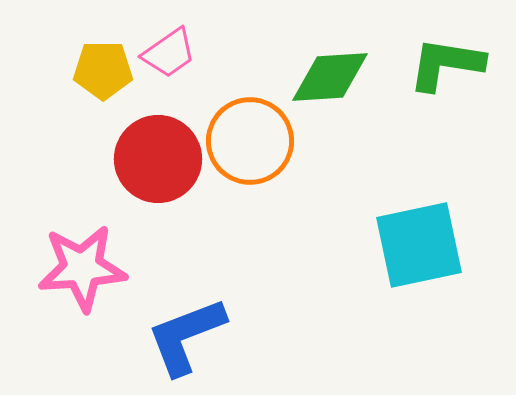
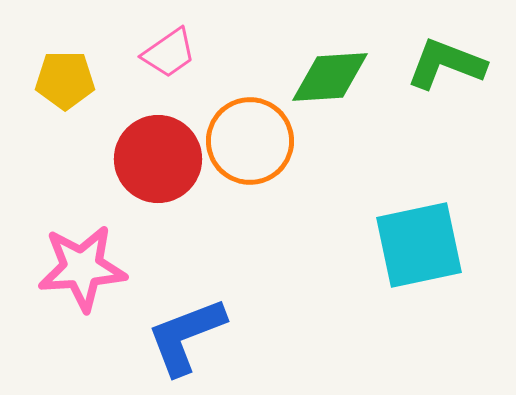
green L-shape: rotated 12 degrees clockwise
yellow pentagon: moved 38 px left, 10 px down
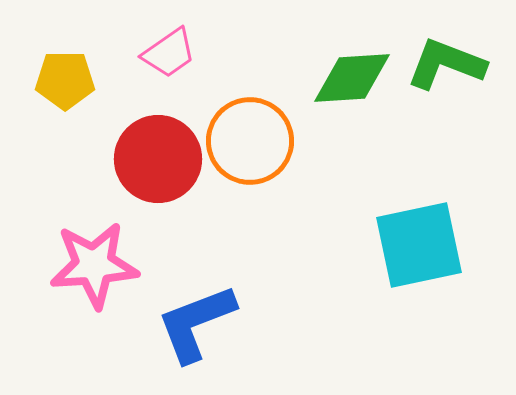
green diamond: moved 22 px right, 1 px down
pink star: moved 12 px right, 3 px up
blue L-shape: moved 10 px right, 13 px up
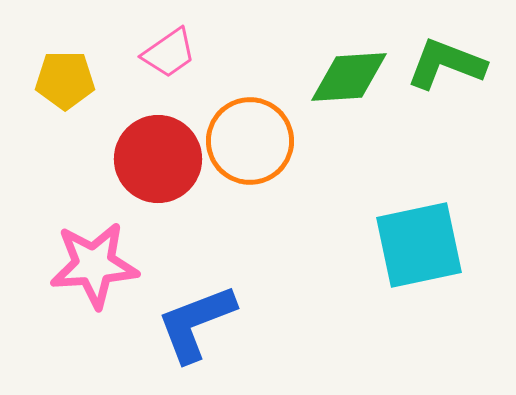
green diamond: moved 3 px left, 1 px up
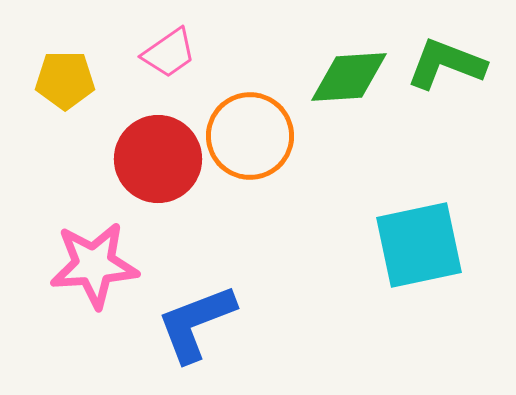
orange circle: moved 5 px up
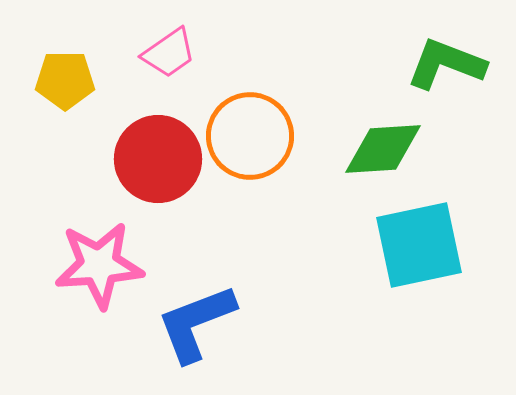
green diamond: moved 34 px right, 72 px down
pink star: moved 5 px right
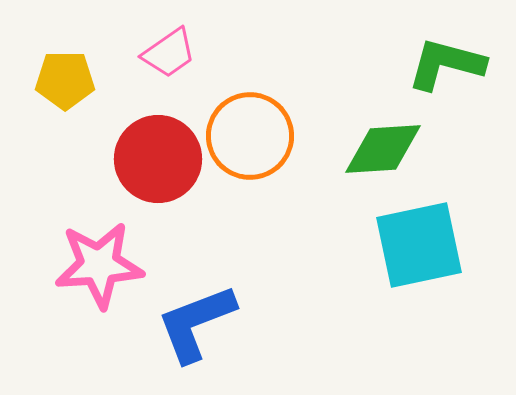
green L-shape: rotated 6 degrees counterclockwise
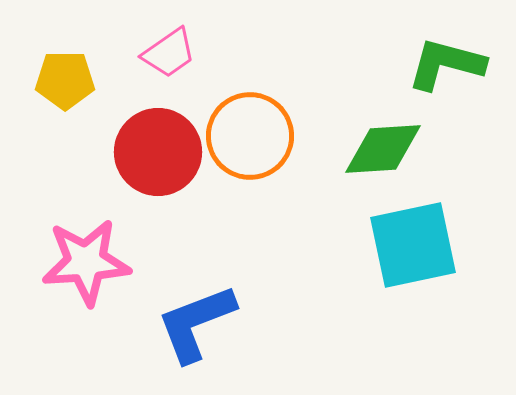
red circle: moved 7 px up
cyan square: moved 6 px left
pink star: moved 13 px left, 3 px up
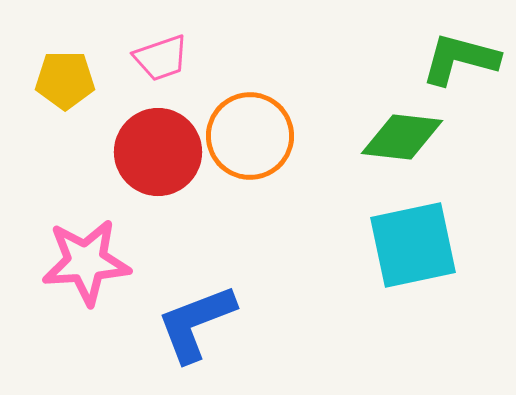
pink trapezoid: moved 8 px left, 5 px down; rotated 16 degrees clockwise
green L-shape: moved 14 px right, 5 px up
green diamond: moved 19 px right, 12 px up; rotated 10 degrees clockwise
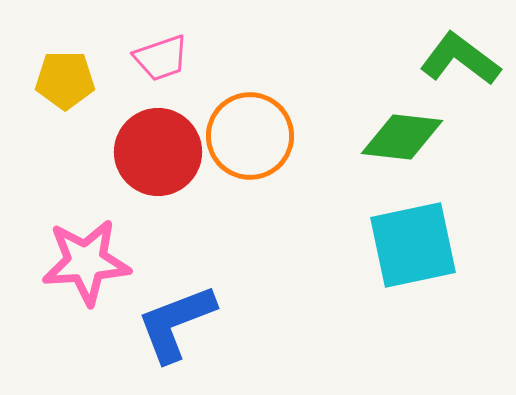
green L-shape: rotated 22 degrees clockwise
blue L-shape: moved 20 px left
